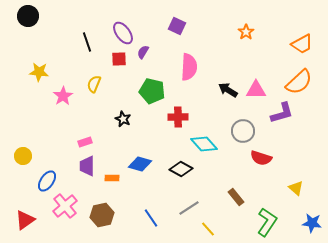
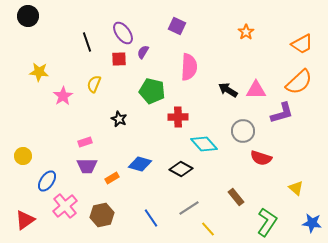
black star: moved 4 px left
purple trapezoid: rotated 90 degrees counterclockwise
orange rectangle: rotated 32 degrees counterclockwise
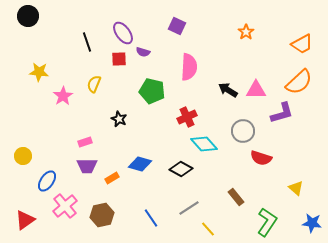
purple semicircle: rotated 104 degrees counterclockwise
red cross: moved 9 px right; rotated 24 degrees counterclockwise
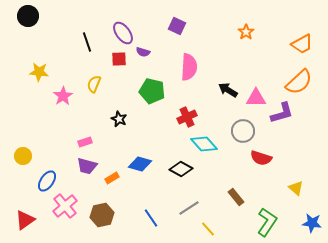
pink triangle: moved 8 px down
purple trapezoid: rotated 15 degrees clockwise
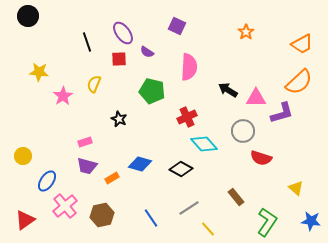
purple semicircle: moved 4 px right; rotated 16 degrees clockwise
blue star: moved 1 px left, 2 px up
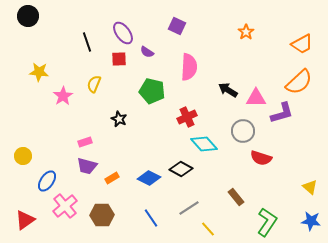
blue diamond: moved 9 px right, 14 px down; rotated 10 degrees clockwise
yellow triangle: moved 14 px right, 1 px up
brown hexagon: rotated 10 degrees clockwise
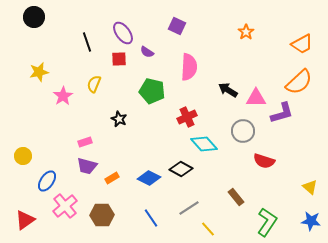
black circle: moved 6 px right, 1 px down
yellow star: rotated 18 degrees counterclockwise
red semicircle: moved 3 px right, 3 px down
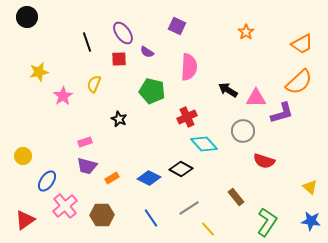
black circle: moved 7 px left
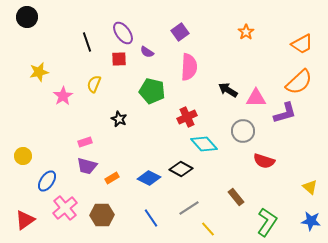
purple square: moved 3 px right, 6 px down; rotated 30 degrees clockwise
purple L-shape: moved 3 px right
pink cross: moved 2 px down
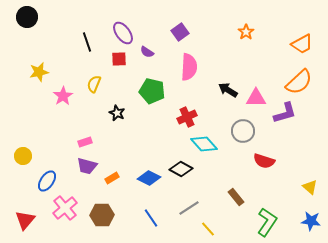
black star: moved 2 px left, 6 px up
red triangle: rotated 15 degrees counterclockwise
